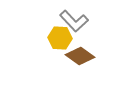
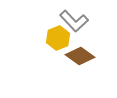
yellow hexagon: moved 2 px left; rotated 25 degrees counterclockwise
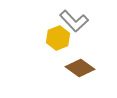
brown diamond: moved 12 px down
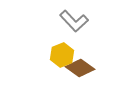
yellow hexagon: moved 4 px right, 17 px down
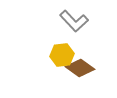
yellow hexagon: rotated 15 degrees clockwise
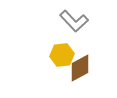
brown diamond: rotated 64 degrees counterclockwise
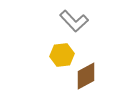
brown diamond: moved 6 px right, 8 px down
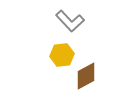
gray L-shape: moved 4 px left
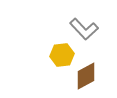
gray L-shape: moved 14 px right, 8 px down
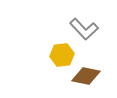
brown diamond: rotated 40 degrees clockwise
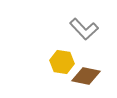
yellow hexagon: moved 7 px down; rotated 15 degrees clockwise
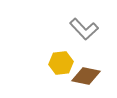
yellow hexagon: moved 1 px left, 1 px down; rotated 15 degrees counterclockwise
